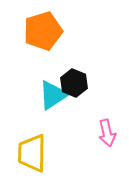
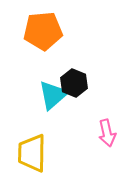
orange pentagon: rotated 12 degrees clockwise
cyan triangle: rotated 8 degrees counterclockwise
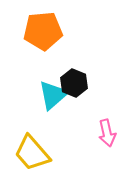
yellow trapezoid: rotated 42 degrees counterclockwise
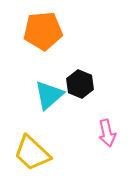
black hexagon: moved 6 px right, 1 px down
cyan triangle: moved 4 px left
yellow trapezoid: rotated 6 degrees counterclockwise
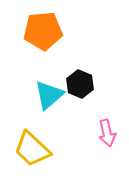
yellow trapezoid: moved 4 px up
